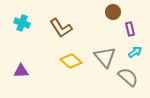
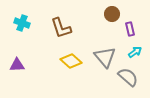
brown circle: moved 1 px left, 2 px down
brown L-shape: rotated 15 degrees clockwise
purple triangle: moved 4 px left, 6 px up
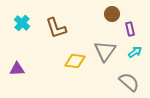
cyan cross: rotated 21 degrees clockwise
brown L-shape: moved 5 px left
gray triangle: moved 6 px up; rotated 15 degrees clockwise
yellow diamond: moved 4 px right; rotated 35 degrees counterclockwise
purple triangle: moved 4 px down
gray semicircle: moved 1 px right, 5 px down
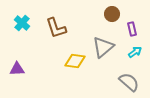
purple rectangle: moved 2 px right
gray triangle: moved 2 px left, 4 px up; rotated 15 degrees clockwise
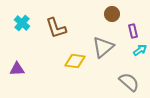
purple rectangle: moved 1 px right, 2 px down
cyan arrow: moved 5 px right, 2 px up
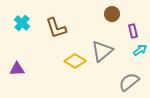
gray triangle: moved 1 px left, 4 px down
yellow diamond: rotated 25 degrees clockwise
gray semicircle: rotated 80 degrees counterclockwise
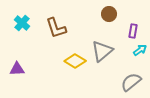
brown circle: moved 3 px left
purple rectangle: rotated 24 degrees clockwise
gray semicircle: moved 2 px right
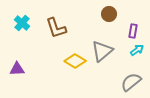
cyan arrow: moved 3 px left
